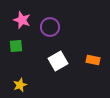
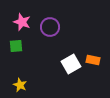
pink star: moved 2 px down
white square: moved 13 px right, 3 px down
yellow star: rotated 24 degrees counterclockwise
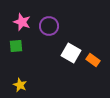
purple circle: moved 1 px left, 1 px up
orange rectangle: rotated 24 degrees clockwise
white square: moved 11 px up; rotated 30 degrees counterclockwise
